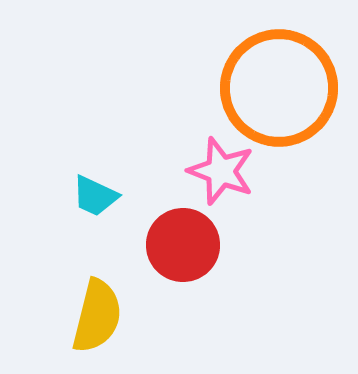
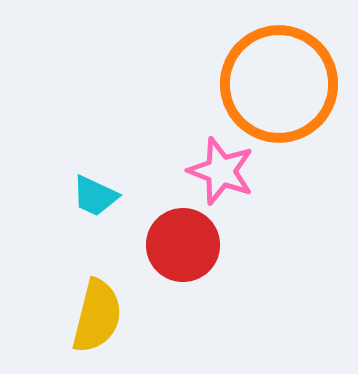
orange circle: moved 4 px up
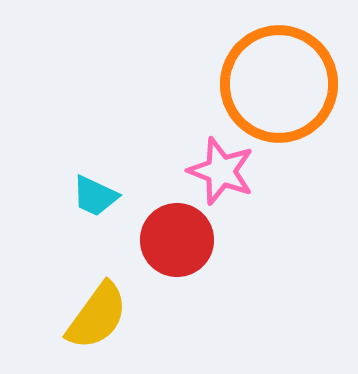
red circle: moved 6 px left, 5 px up
yellow semicircle: rotated 22 degrees clockwise
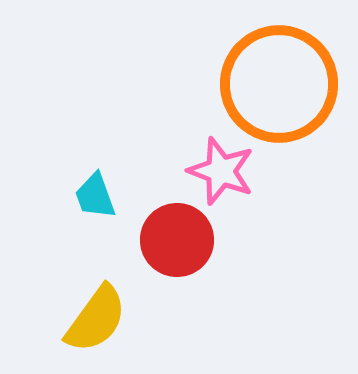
cyan trapezoid: rotated 45 degrees clockwise
yellow semicircle: moved 1 px left, 3 px down
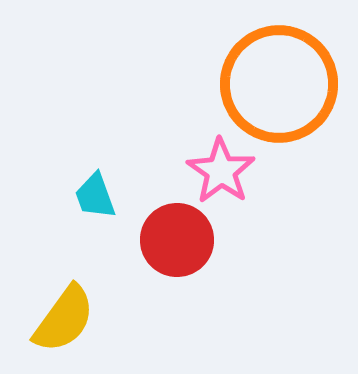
pink star: rotated 14 degrees clockwise
yellow semicircle: moved 32 px left
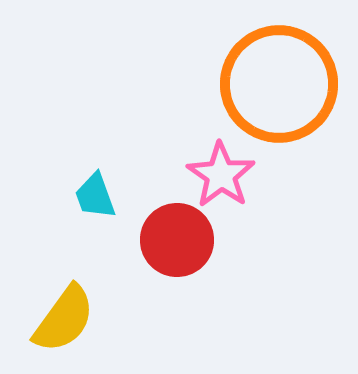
pink star: moved 4 px down
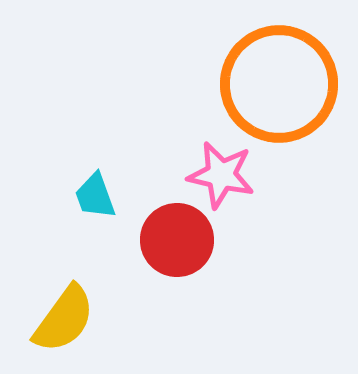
pink star: rotated 22 degrees counterclockwise
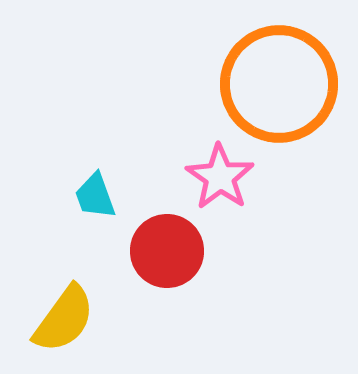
pink star: moved 1 px left, 2 px down; rotated 22 degrees clockwise
red circle: moved 10 px left, 11 px down
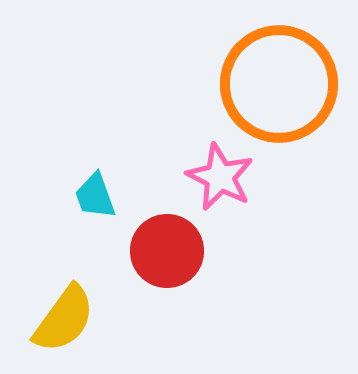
pink star: rotated 8 degrees counterclockwise
